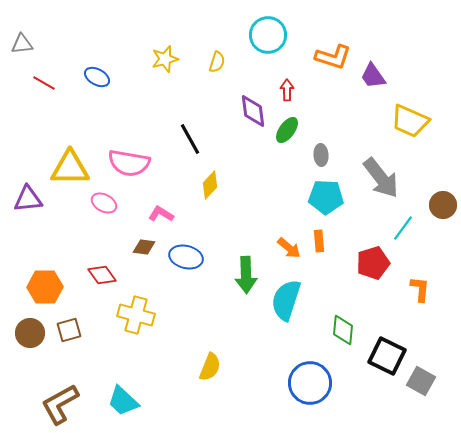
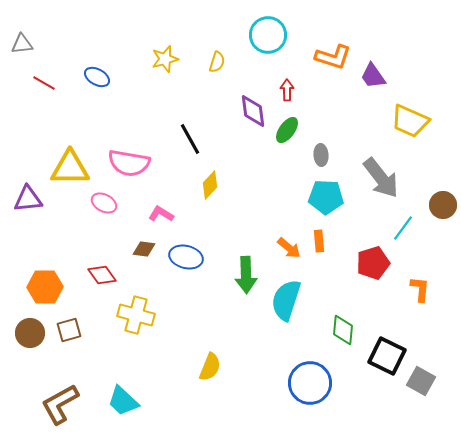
brown diamond at (144, 247): moved 2 px down
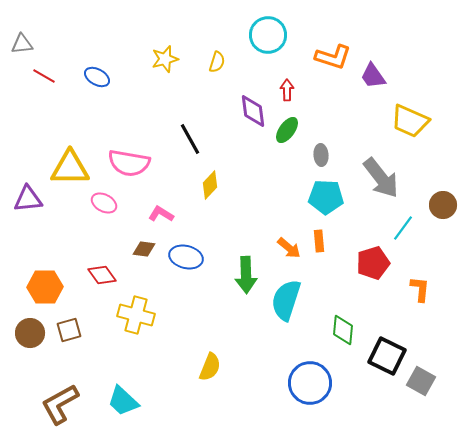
red line at (44, 83): moved 7 px up
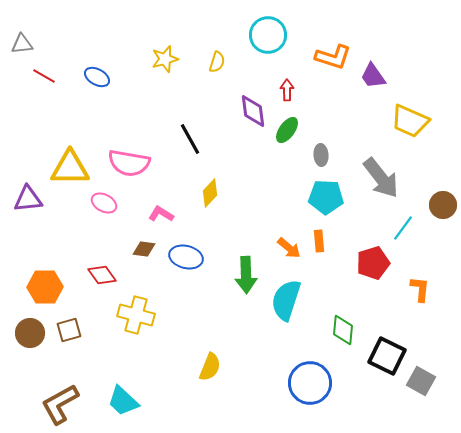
yellow diamond at (210, 185): moved 8 px down
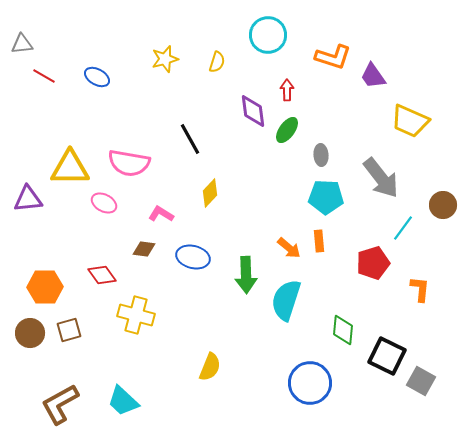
blue ellipse at (186, 257): moved 7 px right
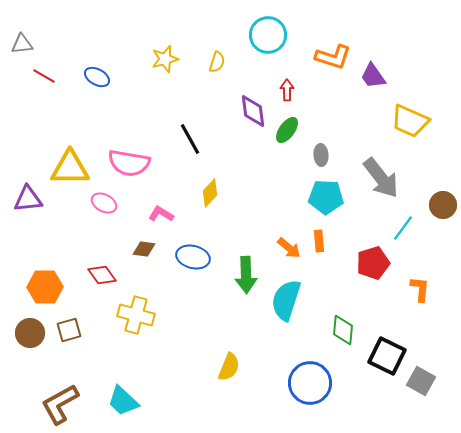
yellow semicircle at (210, 367): moved 19 px right
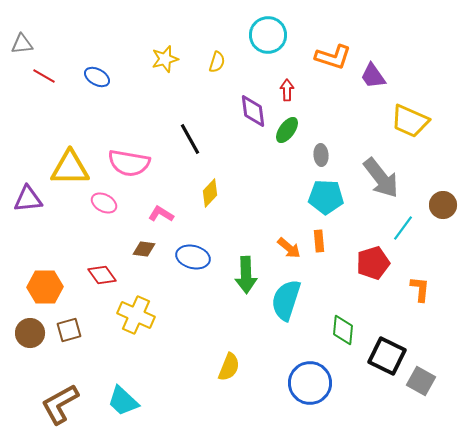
yellow cross at (136, 315): rotated 9 degrees clockwise
